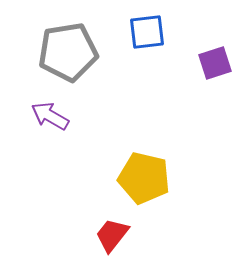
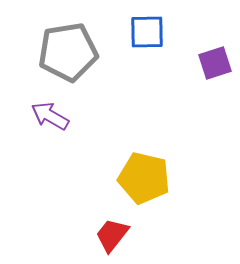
blue square: rotated 6 degrees clockwise
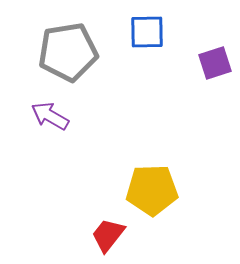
yellow pentagon: moved 8 px right, 12 px down; rotated 15 degrees counterclockwise
red trapezoid: moved 4 px left
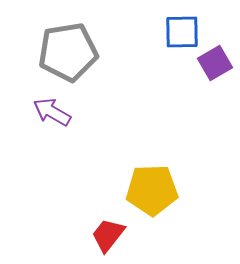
blue square: moved 35 px right
purple square: rotated 12 degrees counterclockwise
purple arrow: moved 2 px right, 4 px up
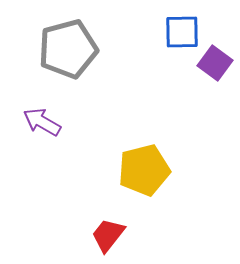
gray pentagon: moved 3 px up; rotated 6 degrees counterclockwise
purple square: rotated 24 degrees counterclockwise
purple arrow: moved 10 px left, 10 px down
yellow pentagon: moved 8 px left, 20 px up; rotated 12 degrees counterclockwise
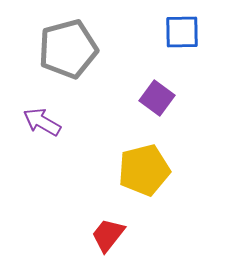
purple square: moved 58 px left, 35 px down
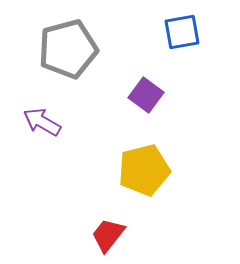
blue square: rotated 9 degrees counterclockwise
purple square: moved 11 px left, 3 px up
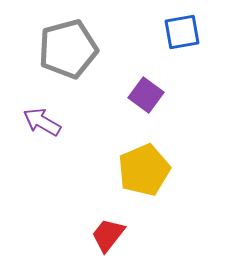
yellow pentagon: rotated 9 degrees counterclockwise
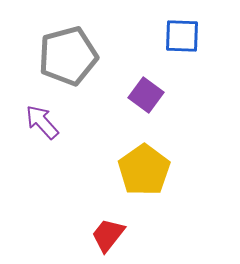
blue square: moved 4 px down; rotated 12 degrees clockwise
gray pentagon: moved 7 px down
purple arrow: rotated 18 degrees clockwise
yellow pentagon: rotated 12 degrees counterclockwise
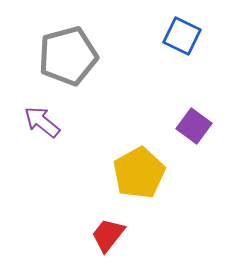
blue square: rotated 24 degrees clockwise
purple square: moved 48 px right, 31 px down
purple arrow: rotated 9 degrees counterclockwise
yellow pentagon: moved 5 px left, 3 px down; rotated 6 degrees clockwise
